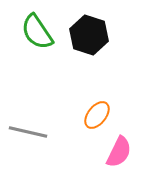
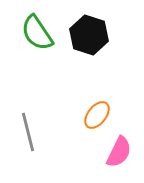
green semicircle: moved 1 px down
gray line: rotated 63 degrees clockwise
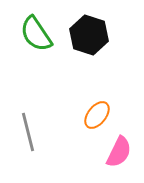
green semicircle: moved 1 px left, 1 px down
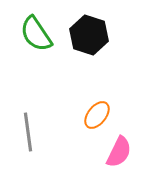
gray line: rotated 6 degrees clockwise
